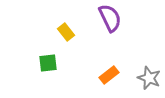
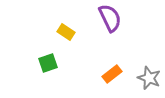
yellow rectangle: rotated 18 degrees counterclockwise
green square: rotated 12 degrees counterclockwise
orange rectangle: moved 3 px right, 1 px up
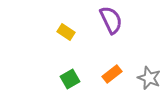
purple semicircle: moved 1 px right, 2 px down
green square: moved 22 px right, 16 px down; rotated 12 degrees counterclockwise
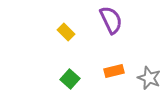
yellow rectangle: rotated 12 degrees clockwise
orange rectangle: moved 2 px right, 3 px up; rotated 24 degrees clockwise
green square: rotated 18 degrees counterclockwise
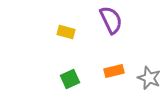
yellow rectangle: rotated 30 degrees counterclockwise
green square: rotated 24 degrees clockwise
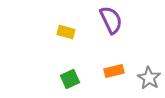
gray star: rotated 10 degrees clockwise
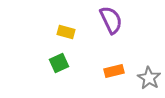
green square: moved 11 px left, 16 px up
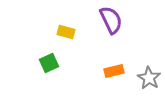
green square: moved 10 px left
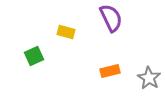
purple semicircle: moved 2 px up
green square: moved 15 px left, 7 px up
orange rectangle: moved 4 px left
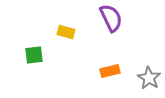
green square: moved 1 px up; rotated 18 degrees clockwise
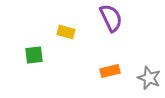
gray star: rotated 10 degrees counterclockwise
